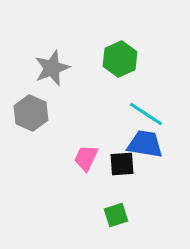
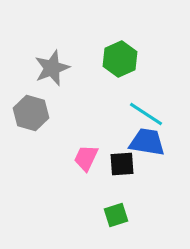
gray hexagon: rotated 8 degrees counterclockwise
blue trapezoid: moved 2 px right, 2 px up
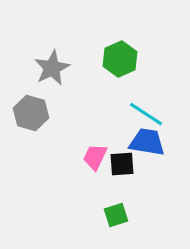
gray star: rotated 6 degrees counterclockwise
pink trapezoid: moved 9 px right, 1 px up
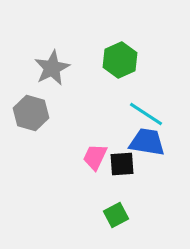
green hexagon: moved 1 px down
green square: rotated 10 degrees counterclockwise
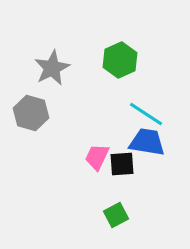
pink trapezoid: moved 2 px right
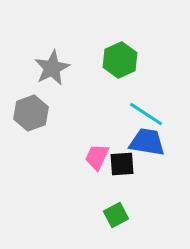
gray hexagon: rotated 24 degrees clockwise
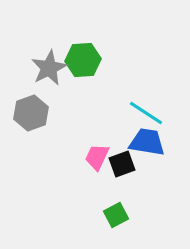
green hexagon: moved 37 px left; rotated 20 degrees clockwise
gray star: moved 3 px left
cyan line: moved 1 px up
black square: rotated 16 degrees counterclockwise
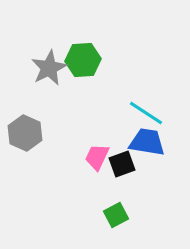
gray hexagon: moved 6 px left, 20 px down; rotated 16 degrees counterclockwise
